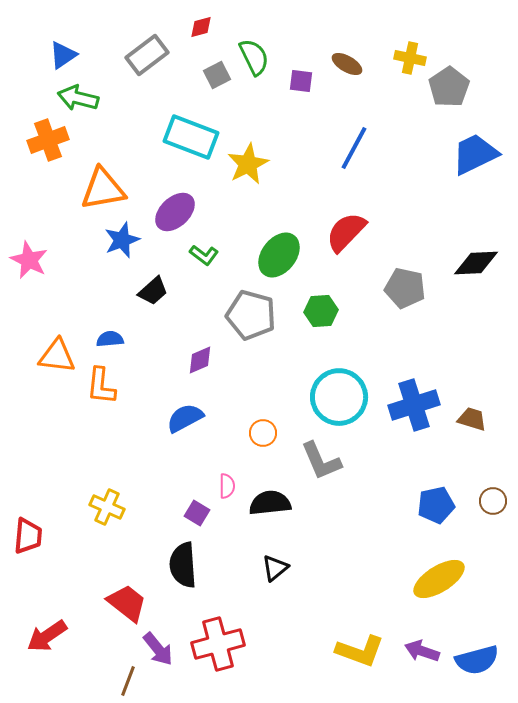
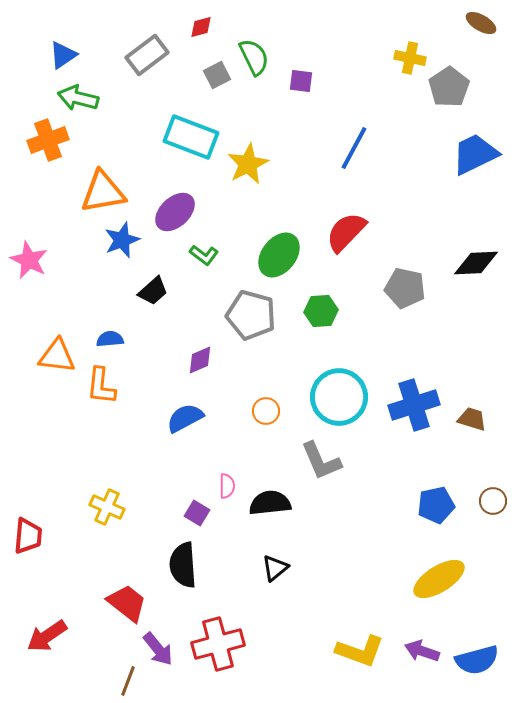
brown ellipse at (347, 64): moved 134 px right, 41 px up
orange triangle at (103, 189): moved 3 px down
orange circle at (263, 433): moved 3 px right, 22 px up
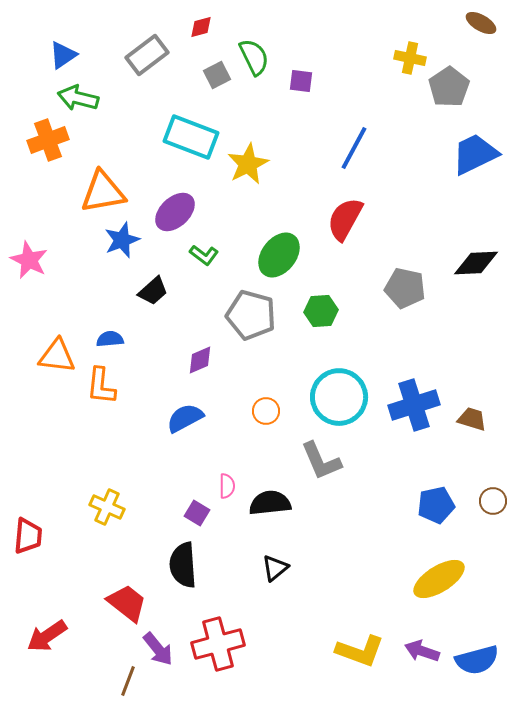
red semicircle at (346, 232): moved 1 px left, 13 px up; rotated 15 degrees counterclockwise
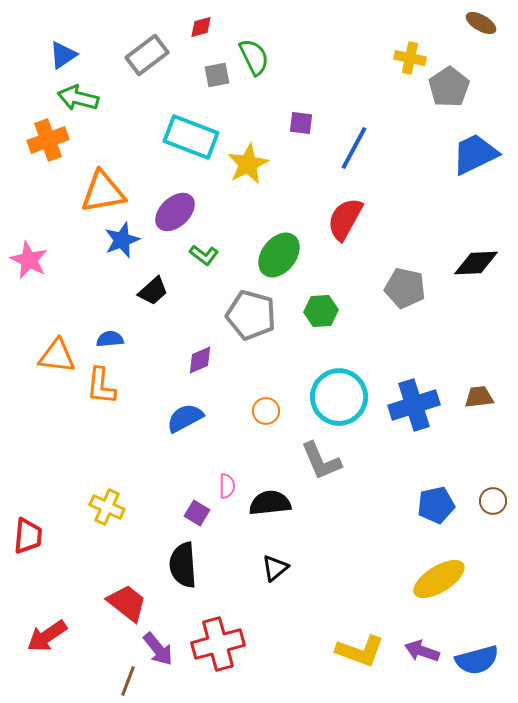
gray square at (217, 75): rotated 16 degrees clockwise
purple square at (301, 81): moved 42 px down
brown trapezoid at (472, 419): moved 7 px right, 22 px up; rotated 24 degrees counterclockwise
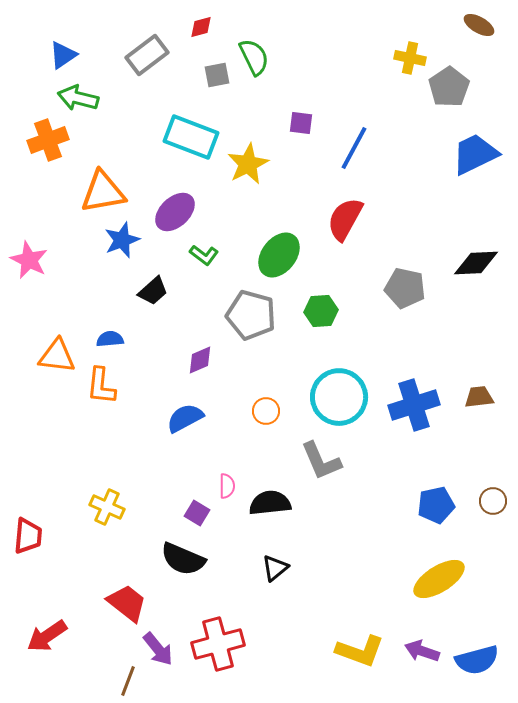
brown ellipse at (481, 23): moved 2 px left, 2 px down
black semicircle at (183, 565): moved 6 px up; rotated 63 degrees counterclockwise
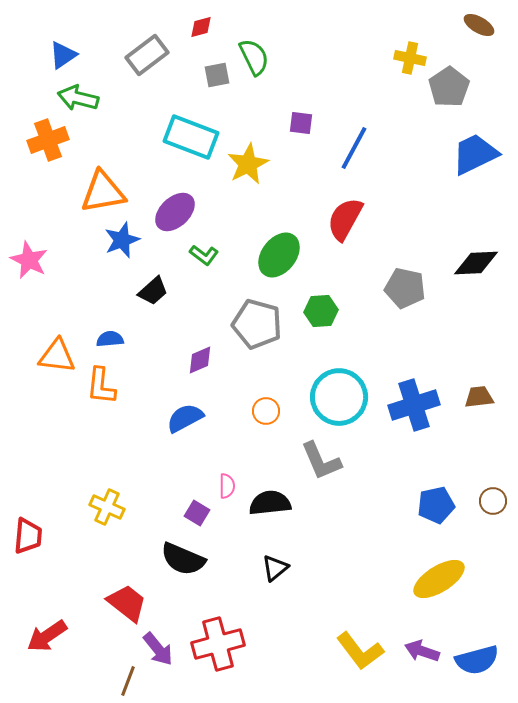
gray pentagon at (251, 315): moved 6 px right, 9 px down
yellow L-shape at (360, 651): rotated 33 degrees clockwise
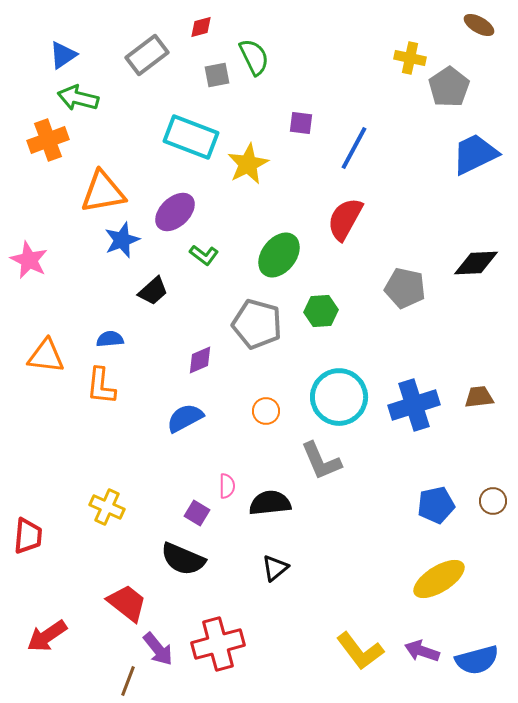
orange triangle at (57, 356): moved 11 px left
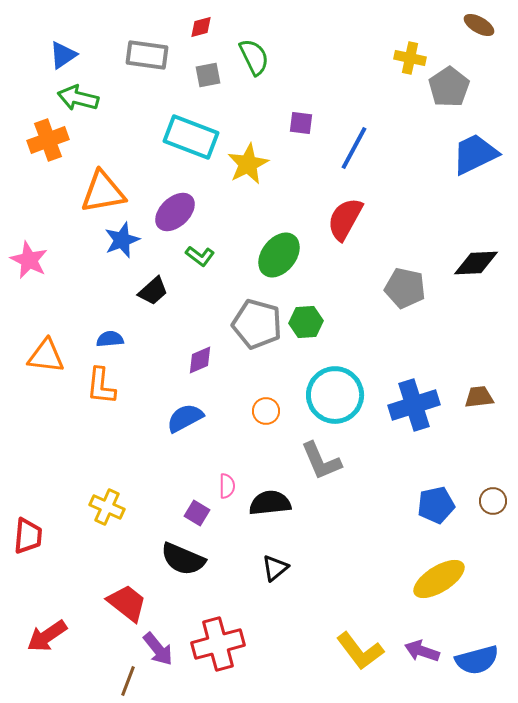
gray rectangle at (147, 55): rotated 45 degrees clockwise
gray square at (217, 75): moved 9 px left
green L-shape at (204, 255): moved 4 px left, 1 px down
green hexagon at (321, 311): moved 15 px left, 11 px down
cyan circle at (339, 397): moved 4 px left, 2 px up
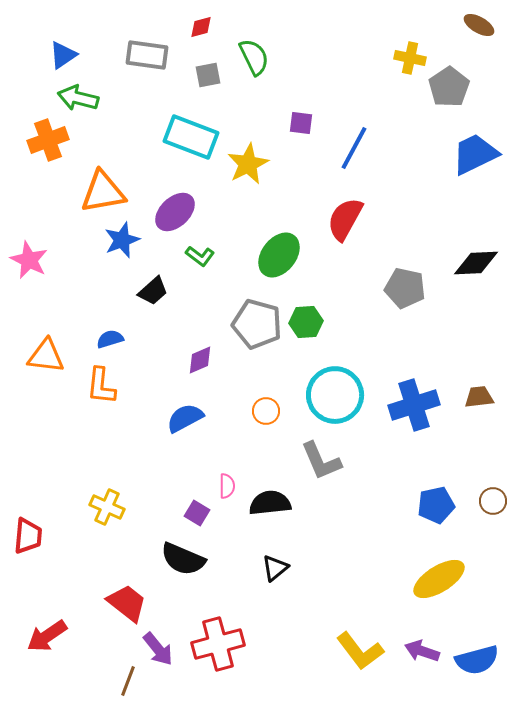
blue semicircle at (110, 339): rotated 12 degrees counterclockwise
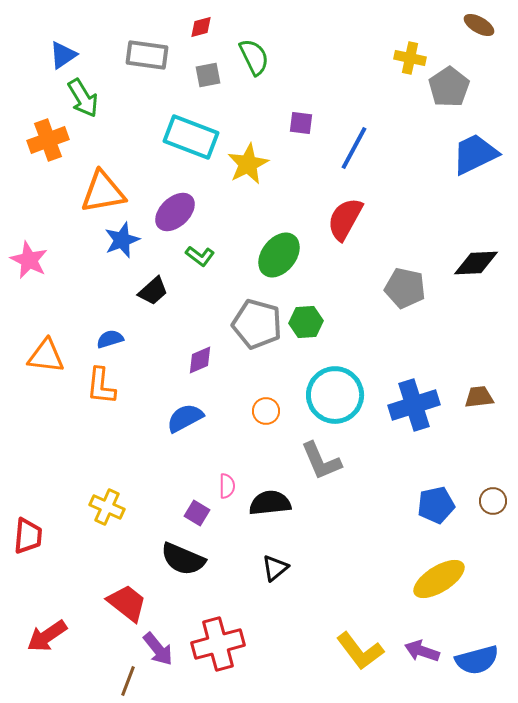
green arrow at (78, 98): moved 5 px right; rotated 135 degrees counterclockwise
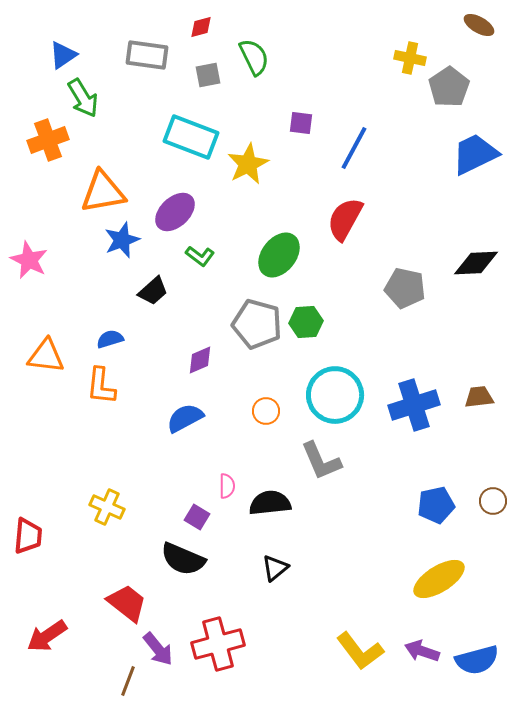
purple square at (197, 513): moved 4 px down
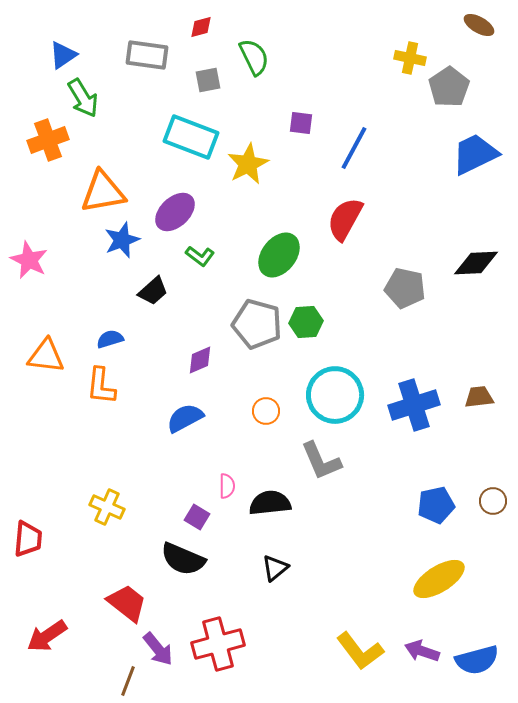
gray square at (208, 75): moved 5 px down
red trapezoid at (28, 536): moved 3 px down
